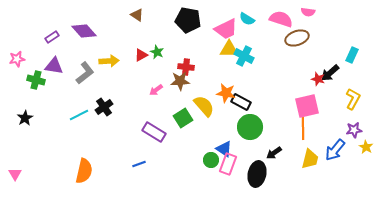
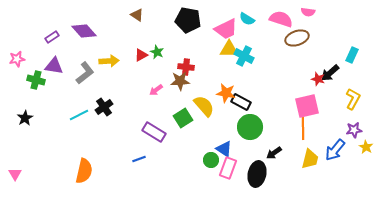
blue line at (139, 164): moved 5 px up
pink rectangle at (228, 164): moved 4 px down
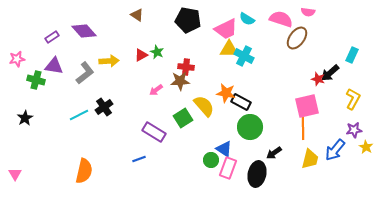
brown ellipse at (297, 38): rotated 35 degrees counterclockwise
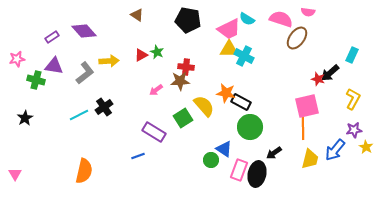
pink trapezoid at (226, 29): moved 3 px right
blue line at (139, 159): moved 1 px left, 3 px up
pink rectangle at (228, 168): moved 11 px right, 2 px down
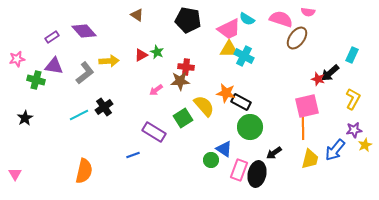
yellow star at (366, 147): moved 1 px left, 2 px up; rotated 16 degrees clockwise
blue line at (138, 156): moved 5 px left, 1 px up
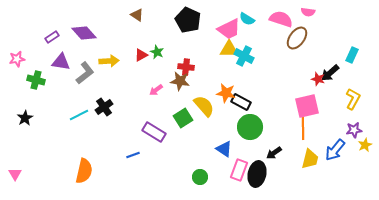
black pentagon at (188, 20): rotated 15 degrees clockwise
purple diamond at (84, 31): moved 2 px down
purple triangle at (54, 66): moved 7 px right, 4 px up
brown star at (180, 81): rotated 12 degrees clockwise
green circle at (211, 160): moved 11 px left, 17 px down
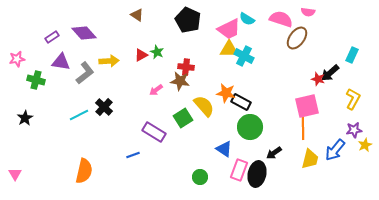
black cross at (104, 107): rotated 12 degrees counterclockwise
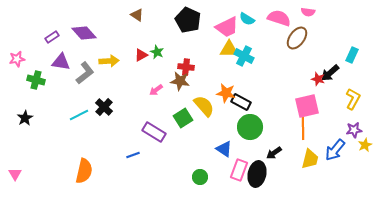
pink semicircle at (281, 19): moved 2 px left, 1 px up
pink trapezoid at (229, 29): moved 2 px left, 2 px up
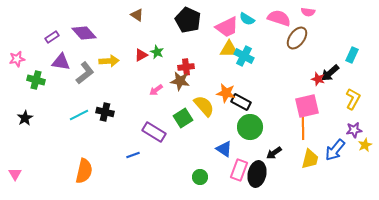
red cross at (186, 67): rotated 14 degrees counterclockwise
black cross at (104, 107): moved 1 px right, 5 px down; rotated 30 degrees counterclockwise
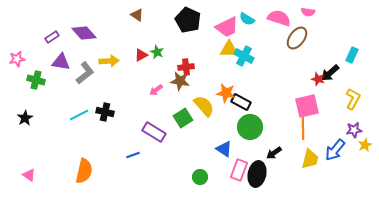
pink triangle at (15, 174): moved 14 px right, 1 px down; rotated 24 degrees counterclockwise
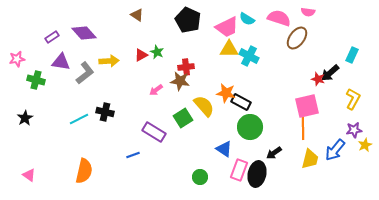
cyan cross at (244, 56): moved 5 px right
cyan line at (79, 115): moved 4 px down
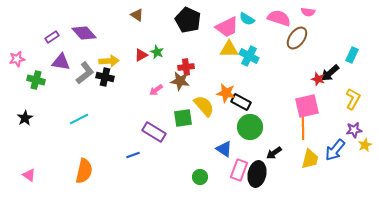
black cross at (105, 112): moved 35 px up
green square at (183, 118): rotated 24 degrees clockwise
